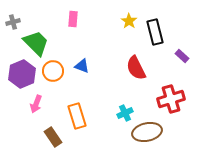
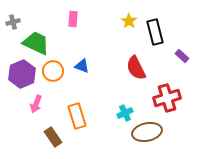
green trapezoid: rotated 20 degrees counterclockwise
red cross: moved 4 px left, 1 px up
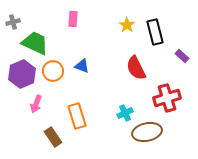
yellow star: moved 2 px left, 4 px down
green trapezoid: moved 1 px left
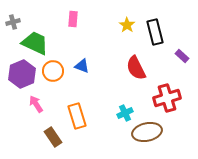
pink arrow: rotated 126 degrees clockwise
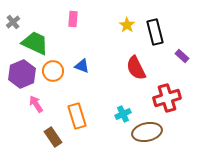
gray cross: rotated 24 degrees counterclockwise
cyan cross: moved 2 px left, 1 px down
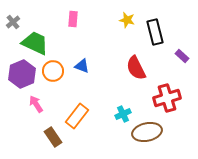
yellow star: moved 5 px up; rotated 21 degrees counterclockwise
orange rectangle: rotated 55 degrees clockwise
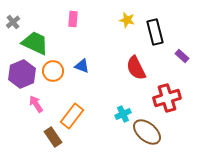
orange rectangle: moved 5 px left
brown ellipse: rotated 52 degrees clockwise
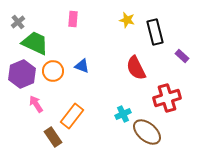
gray cross: moved 5 px right
